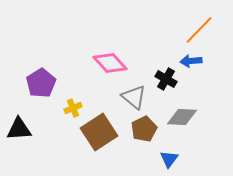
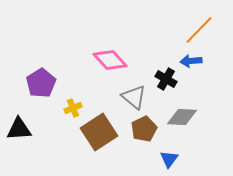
pink diamond: moved 3 px up
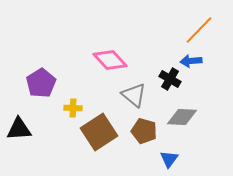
black cross: moved 4 px right
gray triangle: moved 2 px up
yellow cross: rotated 24 degrees clockwise
brown pentagon: moved 2 px down; rotated 30 degrees counterclockwise
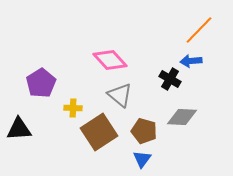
gray triangle: moved 14 px left
blue triangle: moved 27 px left
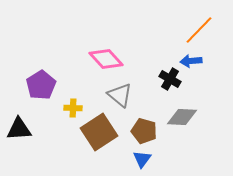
pink diamond: moved 4 px left, 1 px up
purple pentagon: moved 2 px down
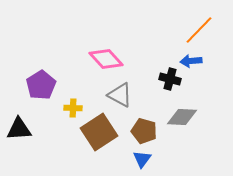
black cross: rotated 15 degrees counterclockwise
gray triangle: rotated 12 degrees counterclockwise
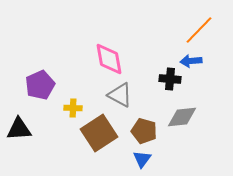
pink diamond: moved 3 px right; rotated 32 degrees clockwise
black cross: rotated 10 degrees counterclockwise
purple pentagon: moved 1 px left; rotated 8 degrees clockwise
gray diamond: rotated 8 degrees counterclockwise
brown square: moved 1 px down
